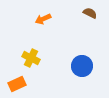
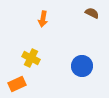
brown semicircle: moved 2 px right
orange arrow: rotated 56 degrees counterclockwise
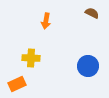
orange arrow: moved 3 px right, 2 px down
yellow cross: rotated 24 degrees counterclockwise
blue circle: moved 6 px right
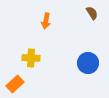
brown semicircle: rotated 32 degrees clockwise
blue circle: moved 3 px up
orange rectangle: moved 2 px left; rotated 18 degrees counterclockwise
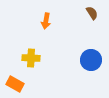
blue circle: moved 3 px right, 3 px up
orange rectangle: rotated 72 degrees clockwise
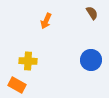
orange arrow: rotated 14 degrees clockwise
yellow cross: moved 3 px left, 3 px down
orange rectangle: moved 2 px right, 1 px down
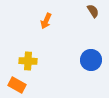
brown semicircle: moved 1 px right, 2 px up
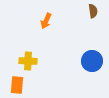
brown semicircle: rotated 24 degrees clockwise
blue circle: moved 1 px right, 1 px down
orange rectangle: rotated 66 degrees clockwise
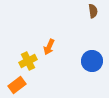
orange arrow: moved 3 px right, 26 px down
yellow cross: rotated 30 degrees counterclockwise
orange rectangle: rotated 48 degrees clockwise
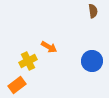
orange arrow: rotated 84 degrees counterclockwise
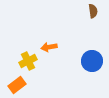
orange arrow: rotated 140 degrees clockwise
